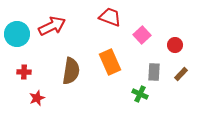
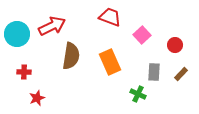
brown semicircle: moved 15 px up
green cross: moved 2 px left
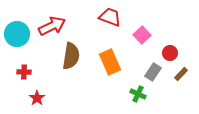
red circle: moved 5 px left, 8 px down
gray rectangle: moved 1 px left; rotated 30 degrees clockwise
red star: rotated 14 degrees counterclockwise
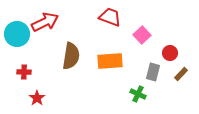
red arrow: moved 7 px left, 4 px up
orange rectangle: moved 1 px up; rotated 70 degrees counterclockwise
gray rectangle: rotated 18 degrees counterclockwise
